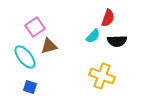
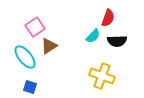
brown triangle: rotated 18 degrees counterclockwise
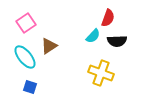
pink square: moved 9 px left, 4 px up
yellow cross: moved 1 px left, 3 px up
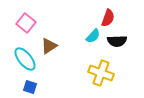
pink square: rotated 18 degrees counterclockwise
cyan ellipse: moved 2 px down
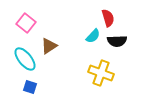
red semicircle: rotated 36 degrees counterclockwise
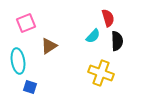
pink square: rotated 30 degrees clockwise
black semicircle: rotated 90 degrees counterclockwise
cyan ellipse: moved 7 px left, 2 px down; rotated 30 degrees clockwise
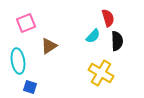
yellow cross: rotated 10 degrees clockwise
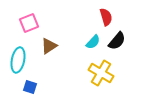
red semicircle: moved 2 px left, 1 px up
pink square: moved 3 px right
cyan semicircle: moved 6 px down
black semicircle: rotated 42 degrees clockwise
cyan ellipse: moved 1 px up; rotated 20 degrees clockwise
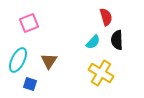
black semicircle: moved 1 px up; rotated 138 degrees clockwise
brown triangle: moved 15 px down; rotated 24 degrees counterclockwise
cyan ellipse: rotated 15 degrees clockwise
blue square: moved 3 px up
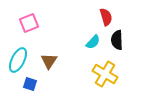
yellow cross: moved 4 px right, 1 px down
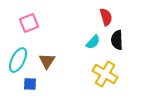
brown triangle: moved 2 px left
blue square: rotated 16 degrees counterclockwise
